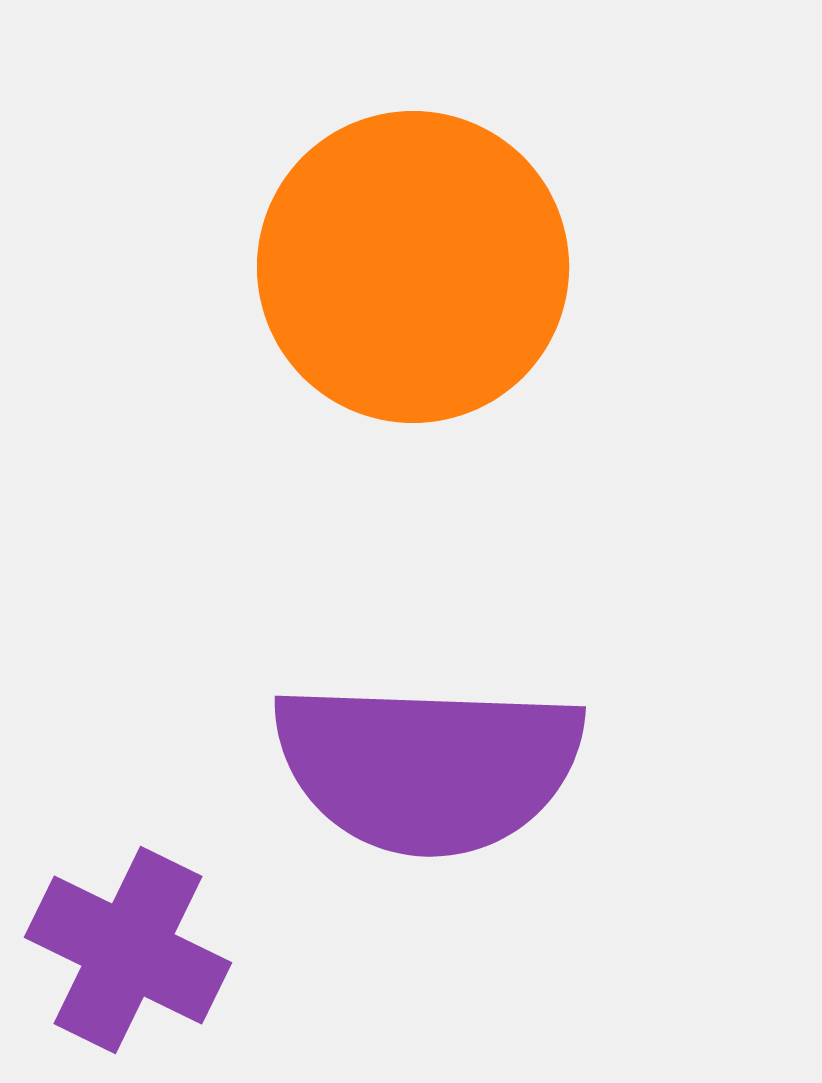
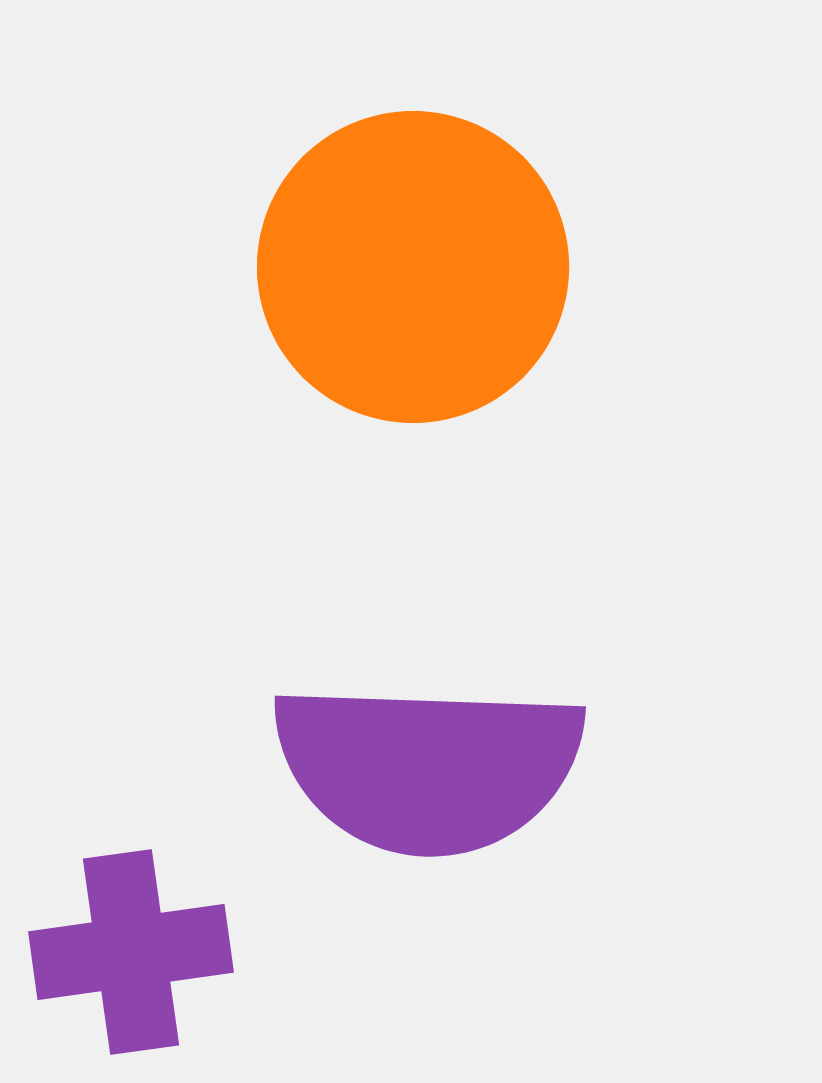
purple cross: moved 3 px right, 2 px down; rotated 34 degrees counterclockwise
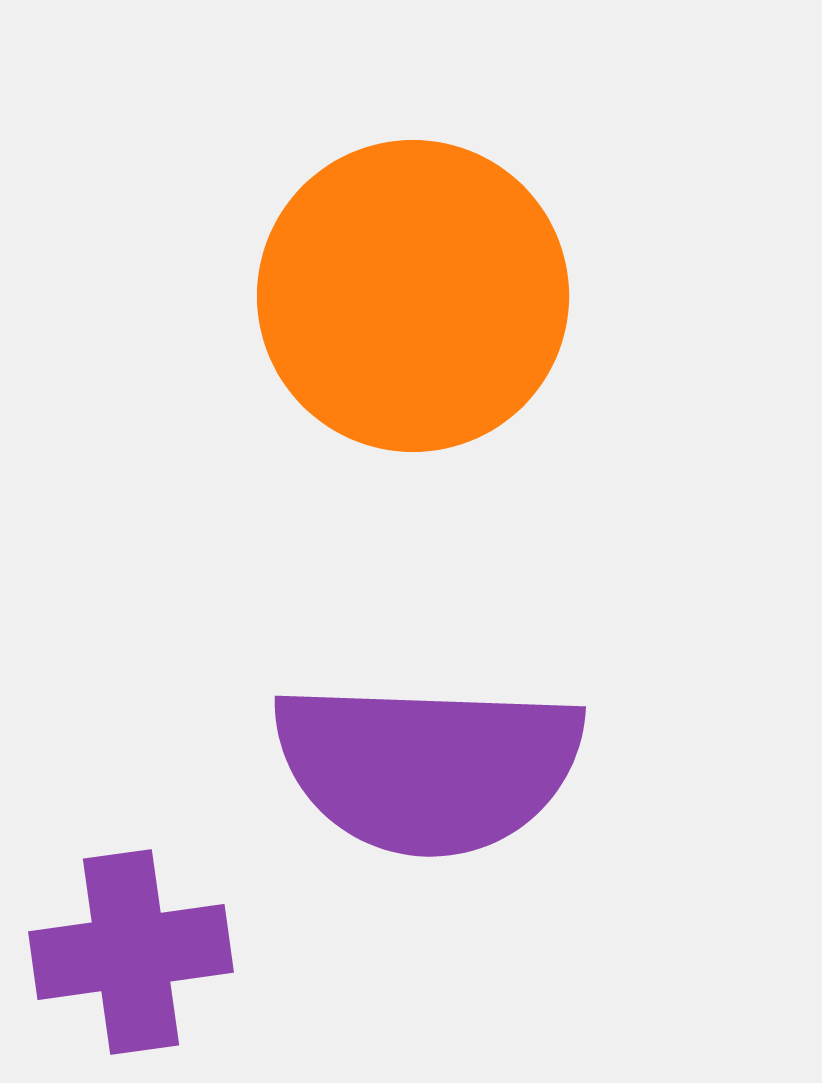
orange circle: moved 29 px down
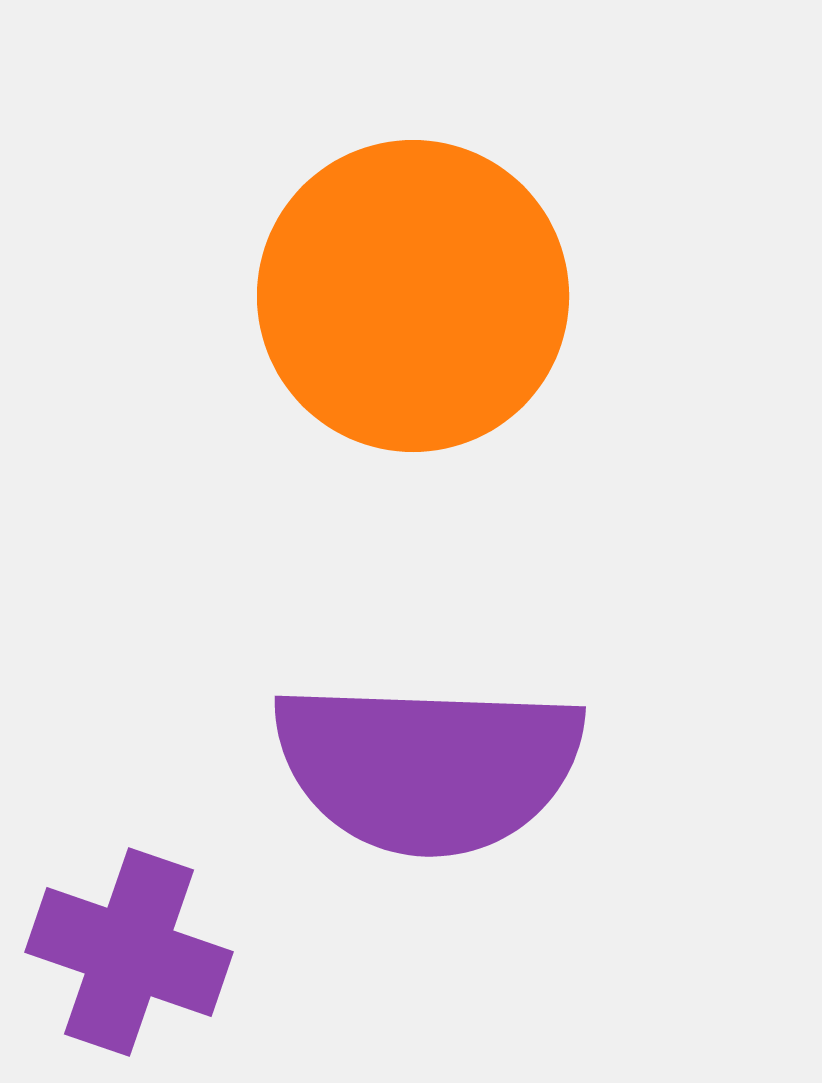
purple cross: moved 2 px left; rotated 27 degrees clockwise
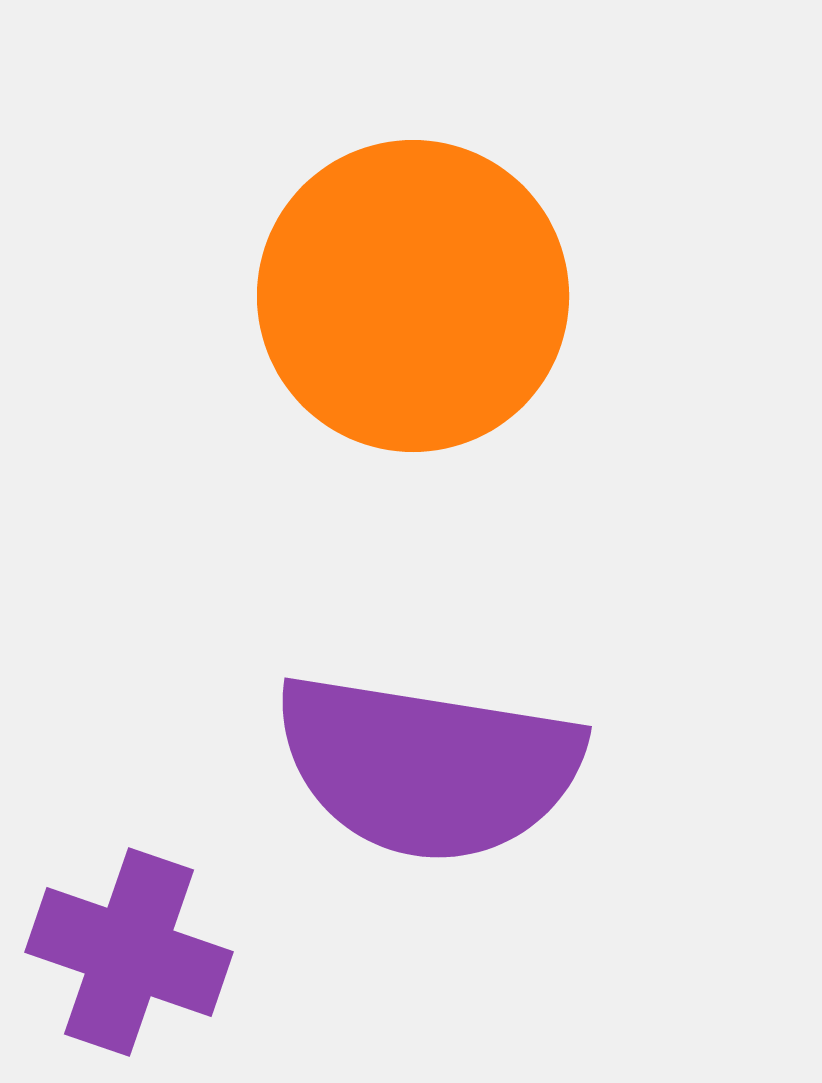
purple semicircle: rotated 7 degrees clockwise
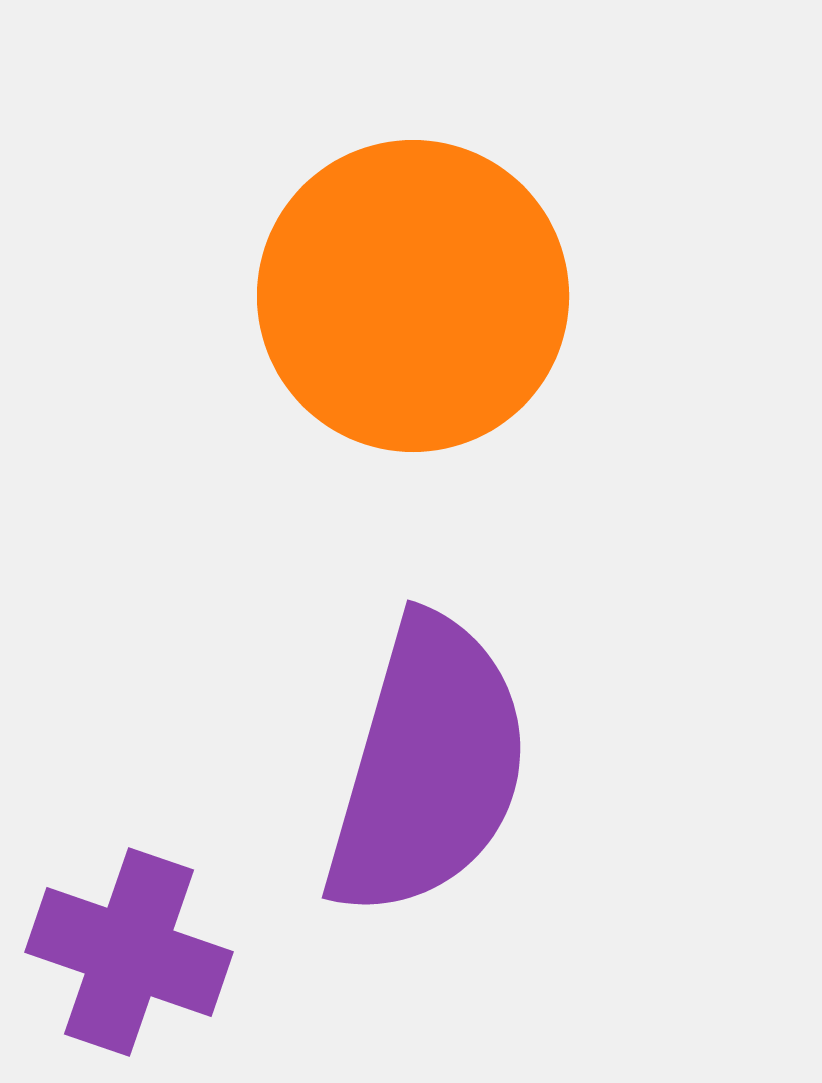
purple semicircle: rotated 83 degrees counterclockwise
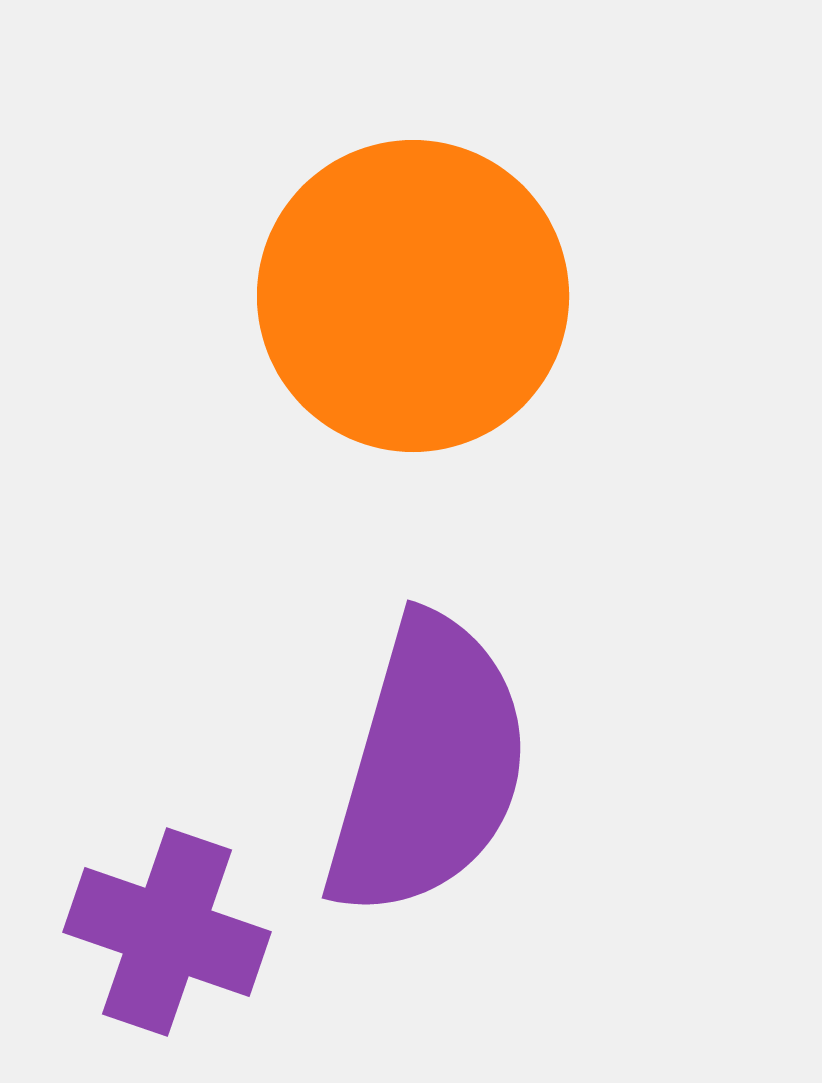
purple cross: moved 38 px right, 20 px up
